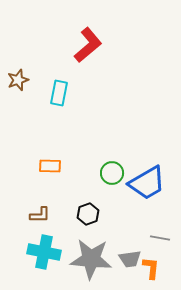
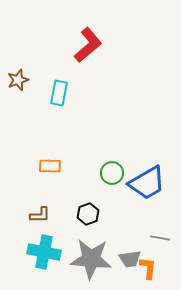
orange L-shape: moved 3 px left
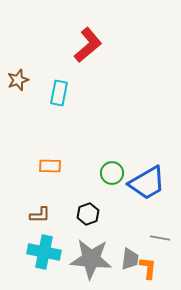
gray trapezoid: rotated 75 degrees counterclockwise
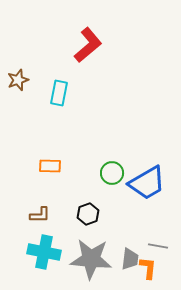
gray line: moved 2 px left, 8 px down
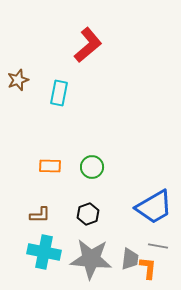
green circle: moved 20 px left, 6 px up
blue trapezoid: moved 7 px right, 24 px down
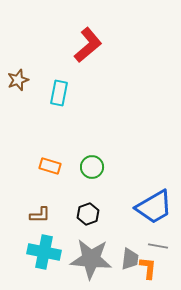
orange rectangle: rotated 15 degrees clockwise
